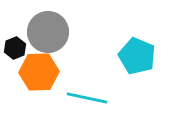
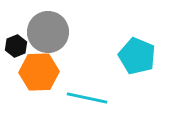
black hexagon: moved 1 px right, 2 px up
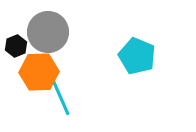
cyan line: moved 27 px left, 2 px up; rotated 54 degrees clockwise
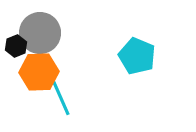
gray circle: moved 8 px left, 1 px down
